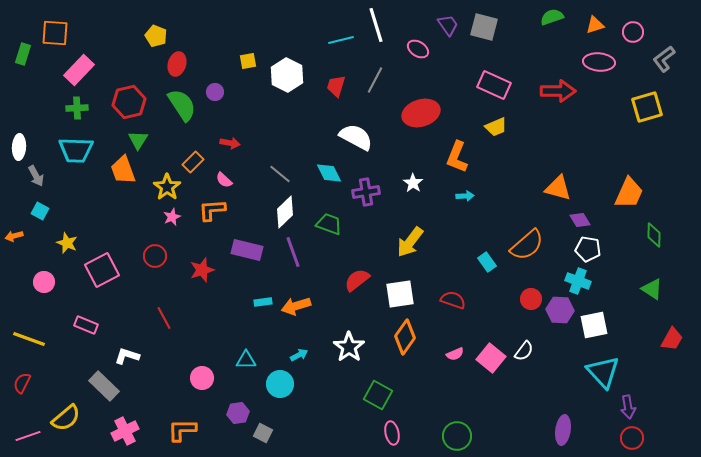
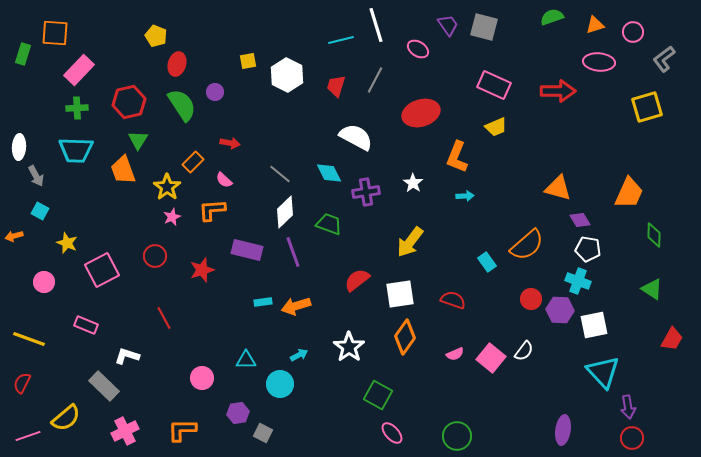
pink ellipse at (392, 433): rotated 30 degrees counterclockwise
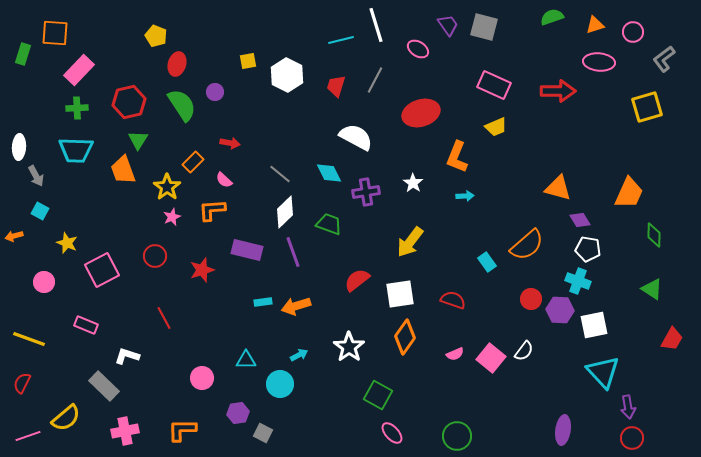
pink cross at (125, 431): rotated 16 degrees clockwise
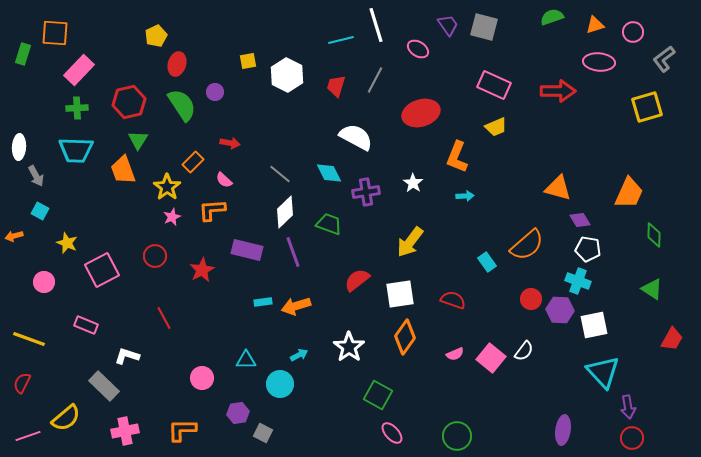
yellow pentagon at (156, 36): rotated 25 degrees clockwise
red star at (202, 270): rotated 10 degrees counterclockwise
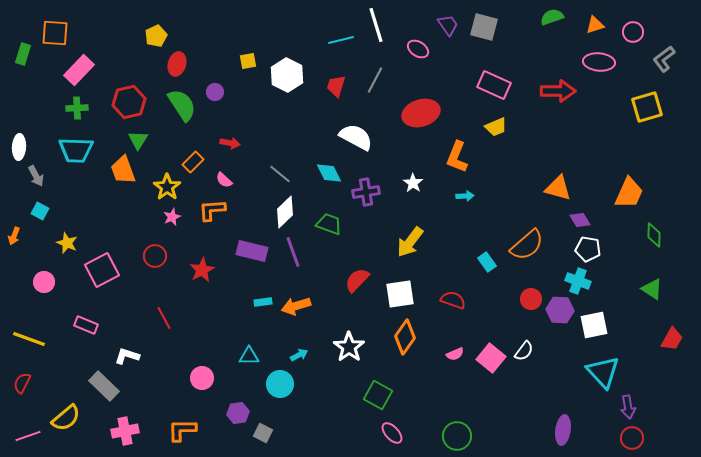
orange arrow at (14, 236): rotated 54 degrees counterclockwise
purple rectangle at (247, 250): moved 5 px right, 1 px down
red semicircle at (357, 280): rotated 8 degrees counterclockwise
cyan triangle at (246, 360): moved 3 px right, 4 px up
